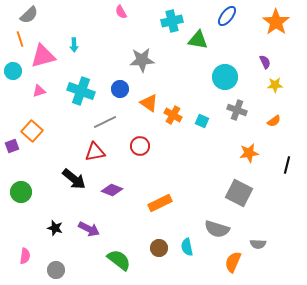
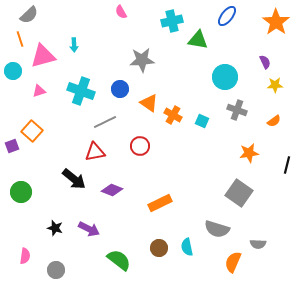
gray square at (239, 193): rotated 8 degrees clockwise
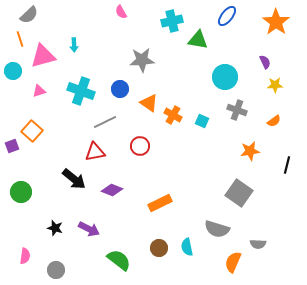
orange star at (249, 153): moved 1 px right, 2 px up
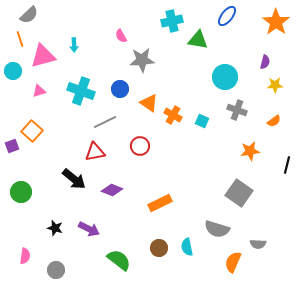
pink semicircle at (121, 12): moved 24 px down
purple semicircle at (265, 62): rotated 40 degrees clockwise
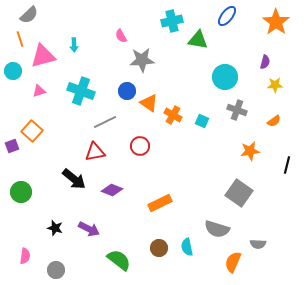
blue circle at (120, 89): moved 7 px right, 2 px down
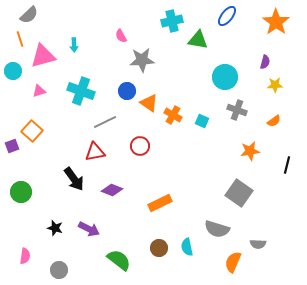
black arrow at (74, 179): rotated 15 degrees clockwise
gray circle at (56, 270): moved 3 px right
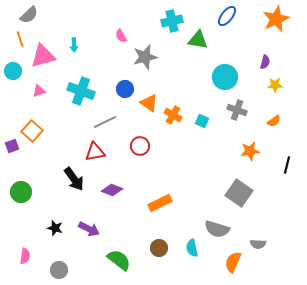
orange star at (276, 22): moved 3 px up; rotated 12 degrees clockwise
gray star at (142, 60): moved 3 px right, 3 px up; rotated 10 degrees counterclockwise
blue circle at (127, 91): moved 2 px left, 2 px up
cyan semicircle at (187, 247): moved 5 px right, 1 px down
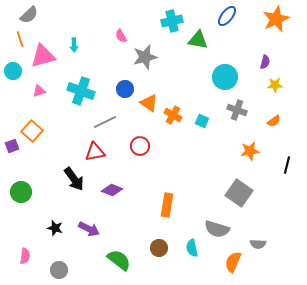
orange rectangle at (160, 203): moved 7 px right, 2 px down; rotated 55 degrees counterclockwise
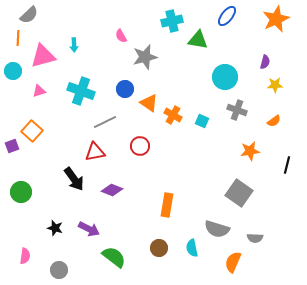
orange line at (20, 39): moved 2 px left, 1 px up; rotated 21 degrees clockwise
gray semicircle at (258, 244): moved 3 px left, 6 px up
green semicircle at (119, 260): moved 5 px left, 3 px up
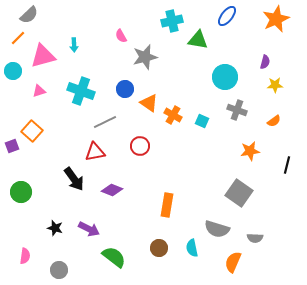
orange line at (18, 38): rotated 42 degrees clockwise
